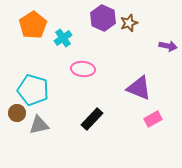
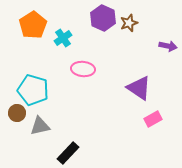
purple triangle: rotated 12 degrees clockwise
black rectangle: moved 24 px left, 34 px down
gray triangle: moved 1 px right, 1 px down
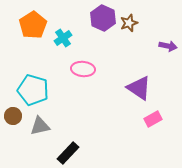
brown circle: moved 4 px left, 3 px down
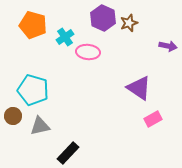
orange pentagon: rotated 24 degrees counterclockwise
cyan cross: moved 2 px right, 1 px up
pink ellipse: moved 5 px right, 17 px up
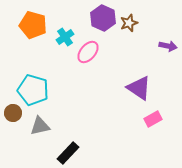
pink ellipse: rotated 55 degrees counterclockwise
brown circle: moved 3 px up
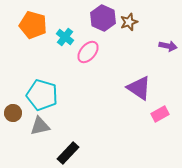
brown star: moved 1 px up
cyan cross: rotated 18 degrees counterclockwise
cyan pentagon: moved 9 px right, 5 px down
pink rectangle: moved 7 px right, 5 px up
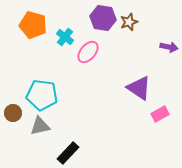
purple hexagon: rotated 15 degrees counterclockwise
purple arrow: moved 1 px right, 1 px down
cyan pentagon: rotated 8 degrees counterclockwise
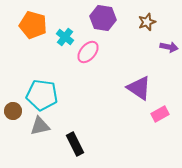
brown star: moved 18 px right
brown circle: moved 2 px up
black rectangle: moved 7 px right, 9 px up; rotated 70 degrees counterclockwise
